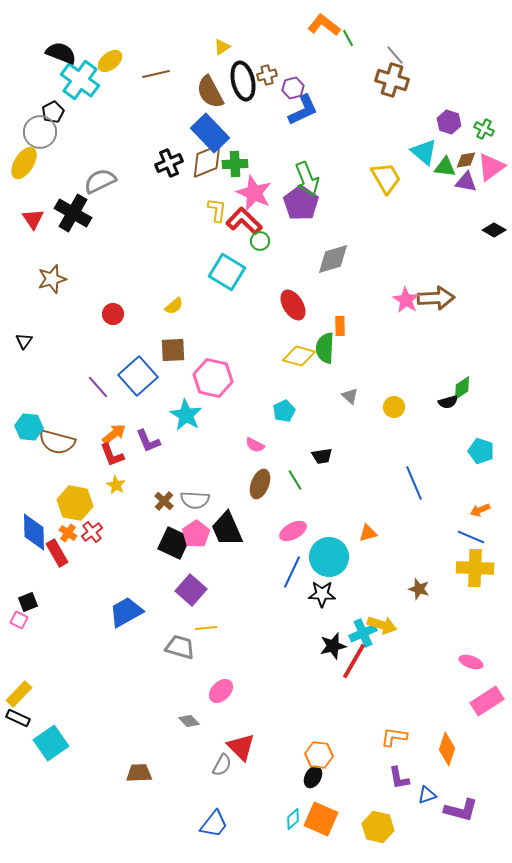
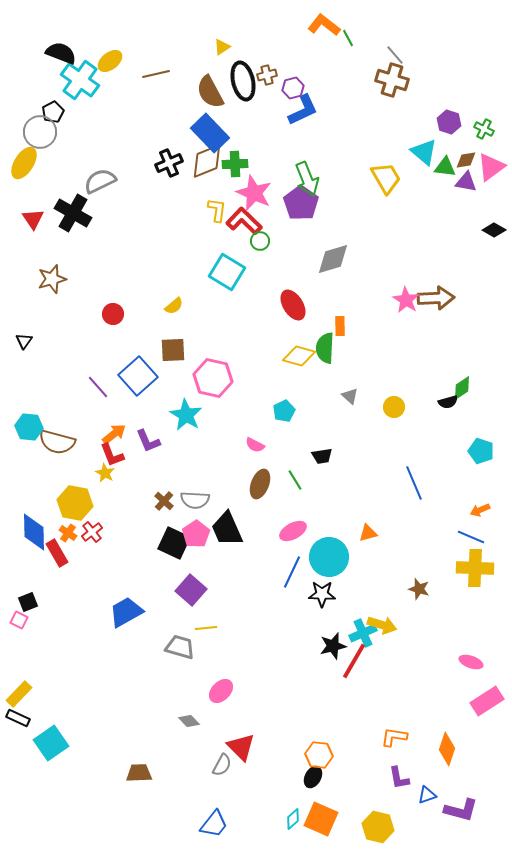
yellow star at (116, 485): moved 11 px left, 12 px up
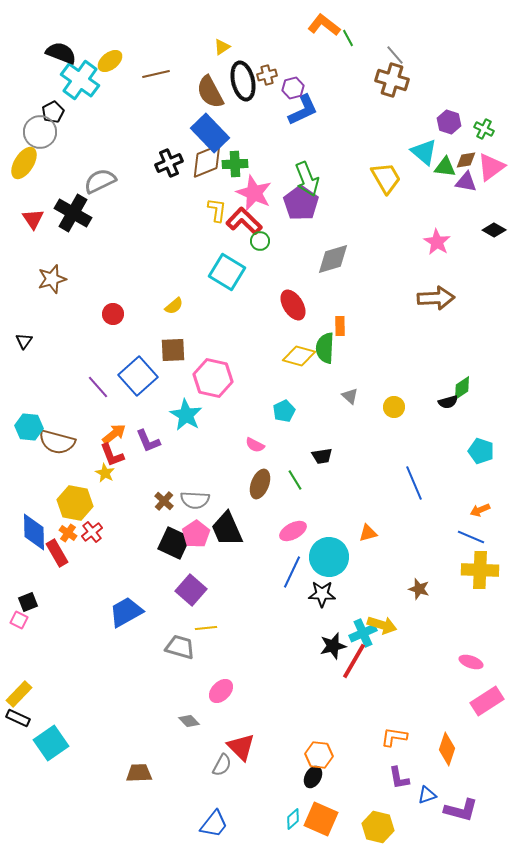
pink star at (406, 300): moved 31 px right, 58 px up
yellow cross at (475, 568): moved 5 px right, 2 px down
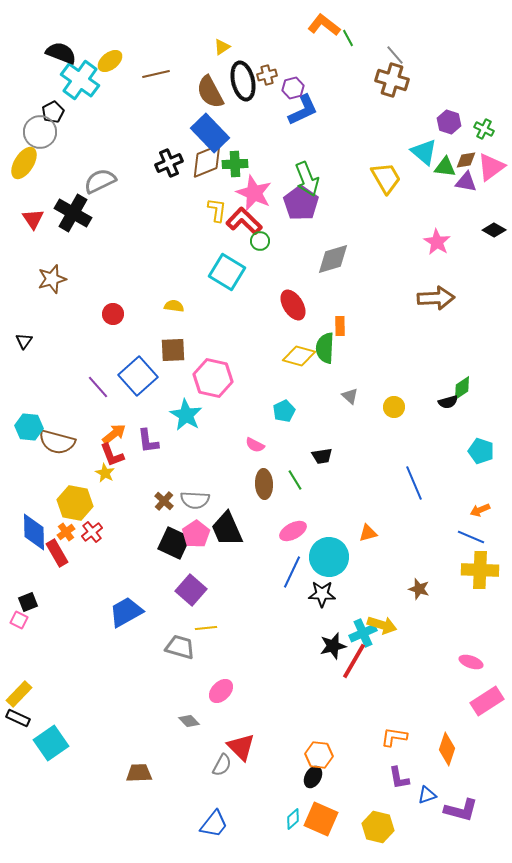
yellow semicircle at (174, 306): rotated 132 degrees counterclockwise
purple L-shape at (148, 441): rotated 16 degrees clockwise
brown ellipse at (260, 484): moved 4 px right; rotated 24 degrees counterclockwise
orange cross at (68, 533): moved 2 px left, 1 px up; rotated 18 degrees clockwise
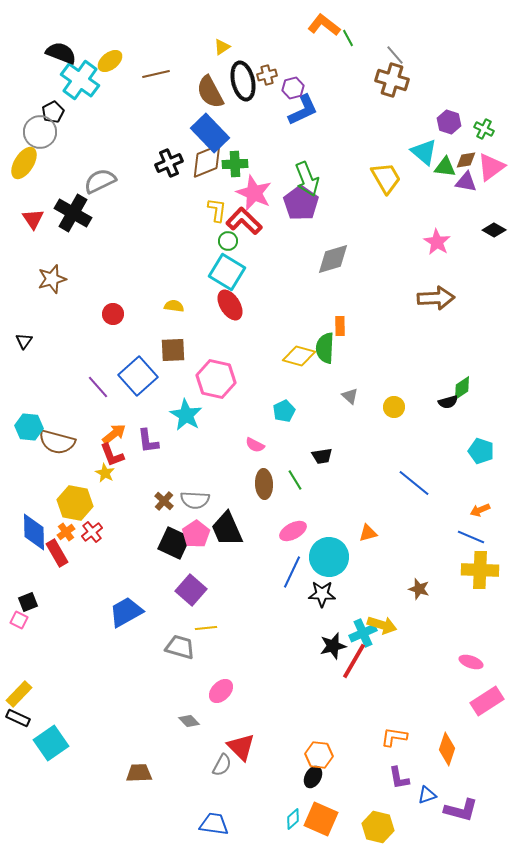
green circle at (260, 241): moved 32 px left
red ellipse at (293, 305): moved 63 px left
pink hexagon at (213, 378): moved 3 px right, 1 px down
blue line at (414, 483): rotated 28 degrees counterclockwise
blue trapezoid at (214, 824): rotated 120 degrees counterclockwise
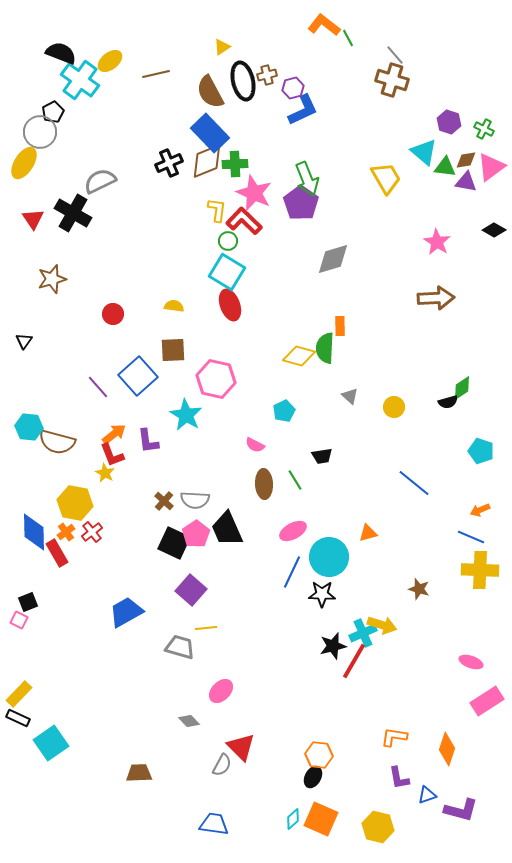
red ellipse at (230, 305): rotated 12 degrees clockwise
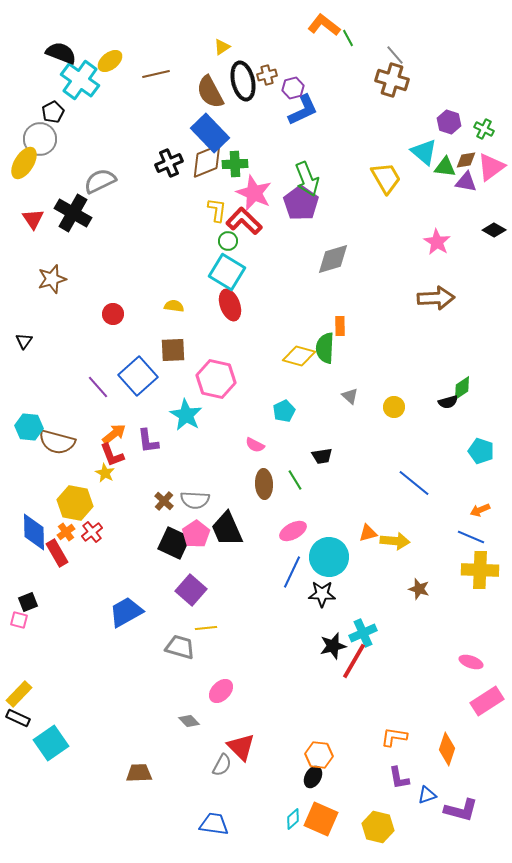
gray circle at (40, 132): moved 7 px down
pink square at (19, 620): rotated 12 degrees counterclockwise
yellow arrow at (382, 625): moved 13 px right, 84 px up; rotated 12 degrees counterclockwise
